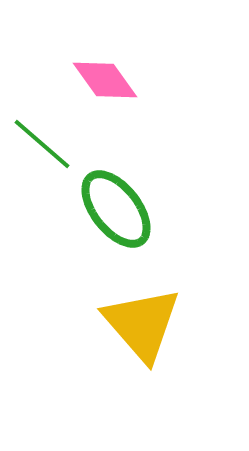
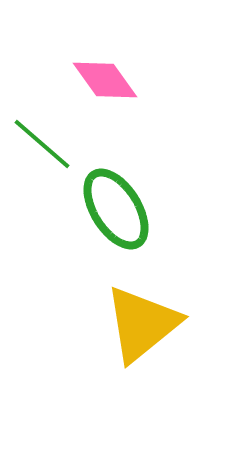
green ellipse: rotated 6 degrees clockwise
yellow triangle: rotated 32 degrees clockwise
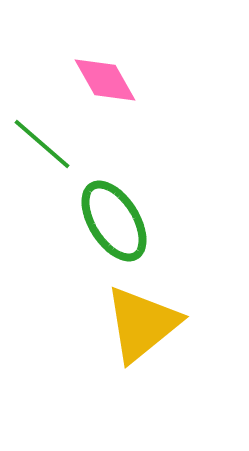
pink diamond: rotated 6 degrees clockwise
green ellipse: moved 2 px left, 12 px down
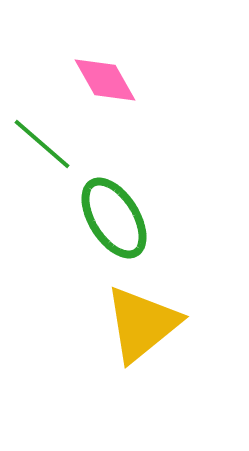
green ellipse: moved 3 px up
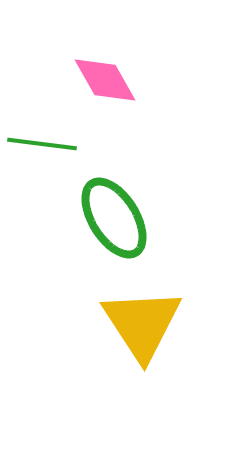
green line: rotated 34 degrees counterclockwise
yellow triangle: rotated 24 degrees counterclockwise
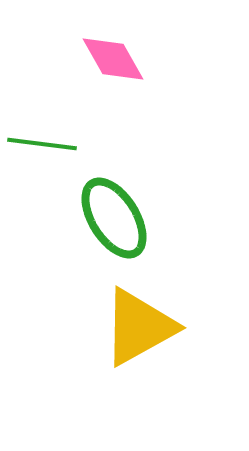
pink diamond: moved 8 px right, 21 px up
yellow triangle: moved 3 px left, 3 px down; rotated 34 degrees clockwise
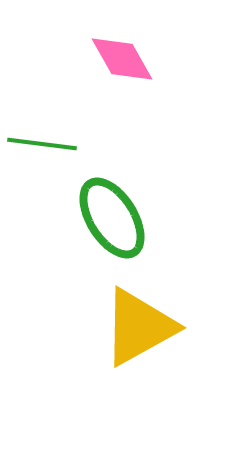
pink diamond: moved 9 px right
green ellipse: moved 2 px left
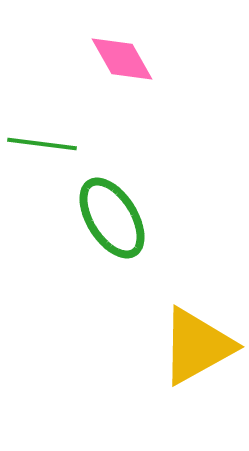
yellow triangle: moved 58 px right, 19 px down
